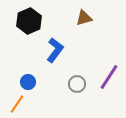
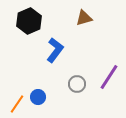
blue circle: moved 10 px right, 15 px down
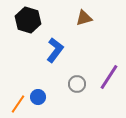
black hexagon: moved 1 px left, 1 px up; rotated 20 degrees counterclockwise
orange line: moved 1 px right
